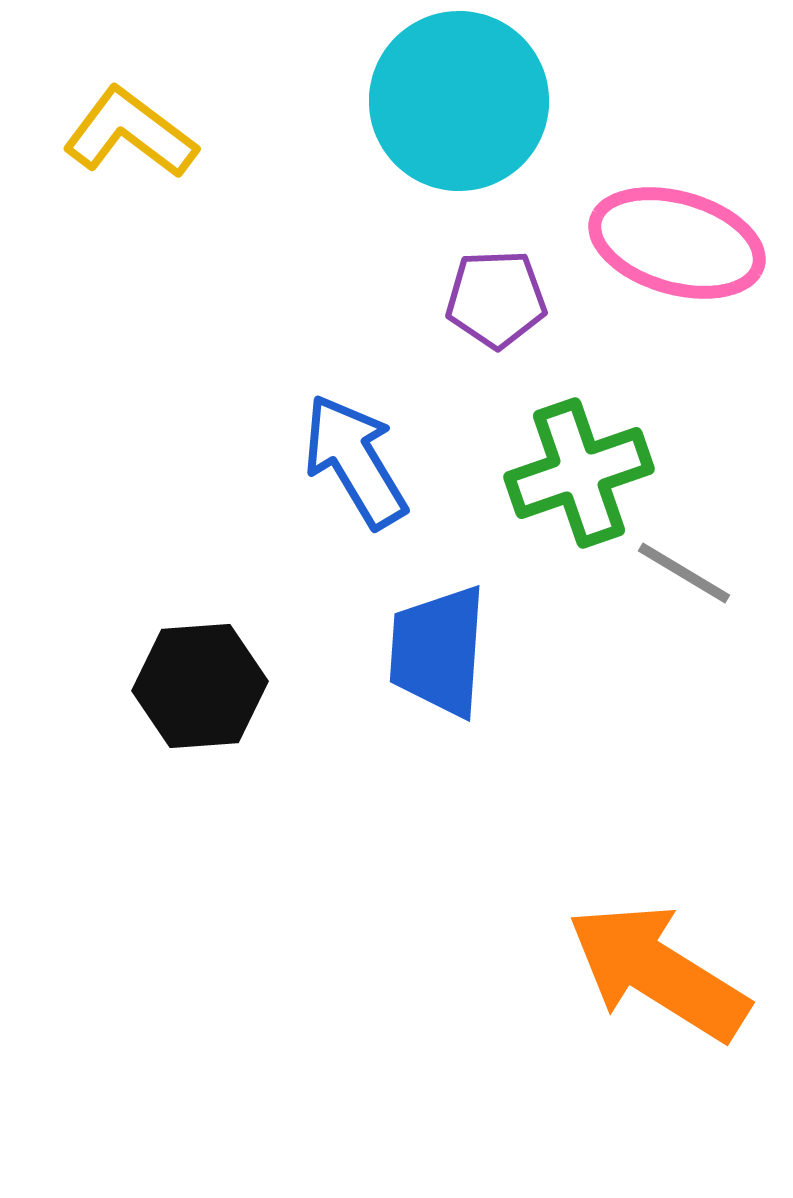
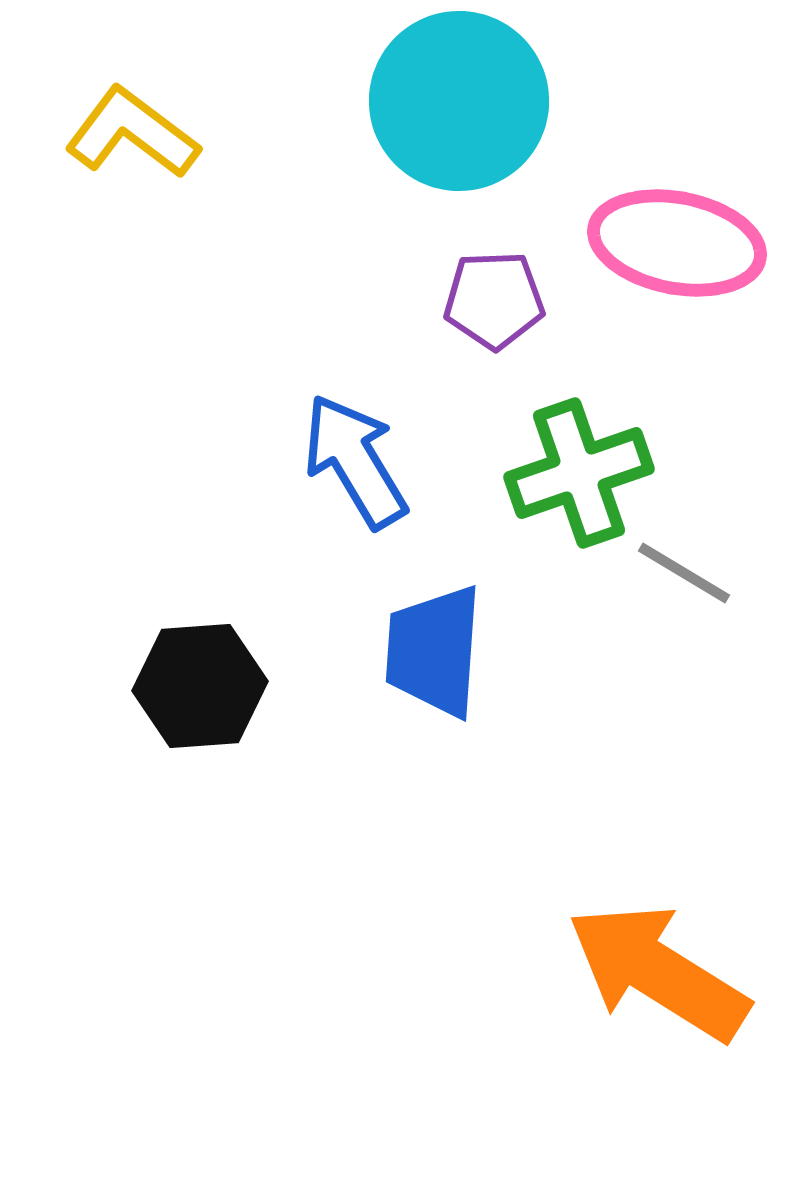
yellow L-shape: moved 2 px right
pink ellipse: rotated 5 degrees counterclockwise
purple pentagon: moved 2 px left, 1 px down
blue trapezoid: moved 4 px left
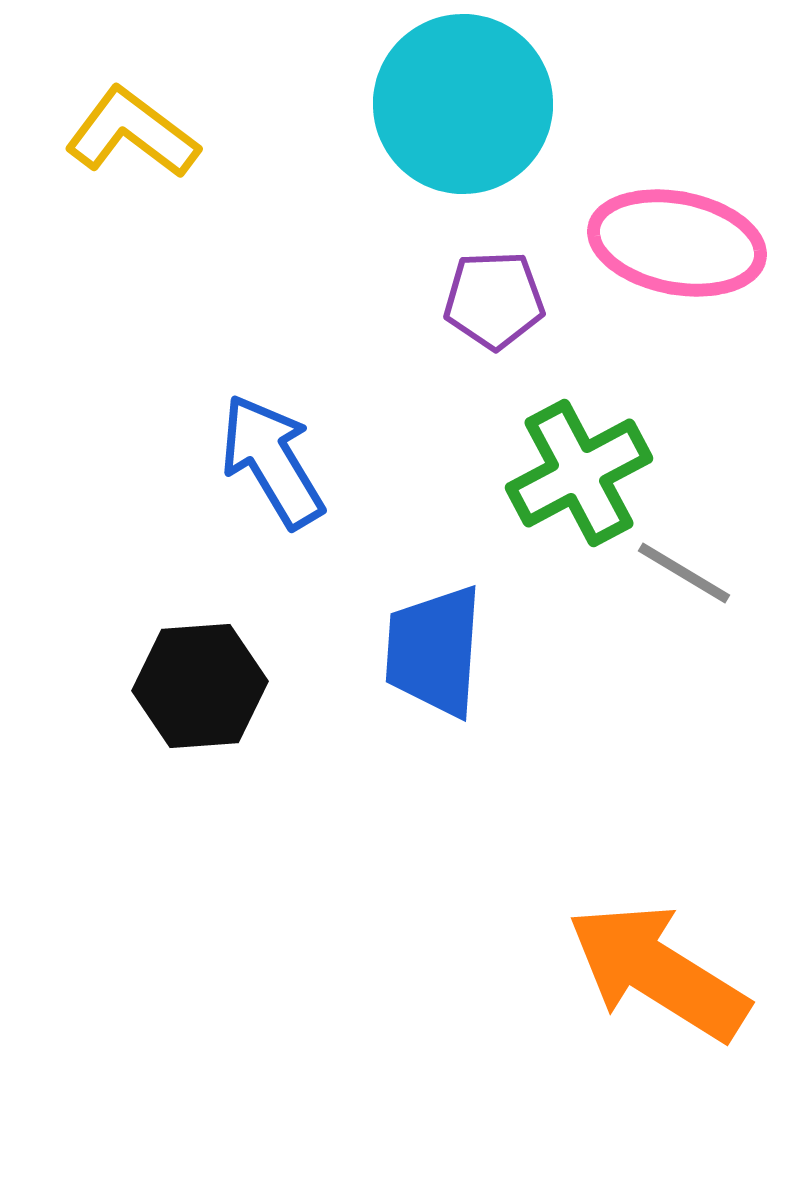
cyan circle: moved 4 px right, 3 px down
blue arrow: moved 83 px left
green cross: rotated 9 degrees counterclockwise
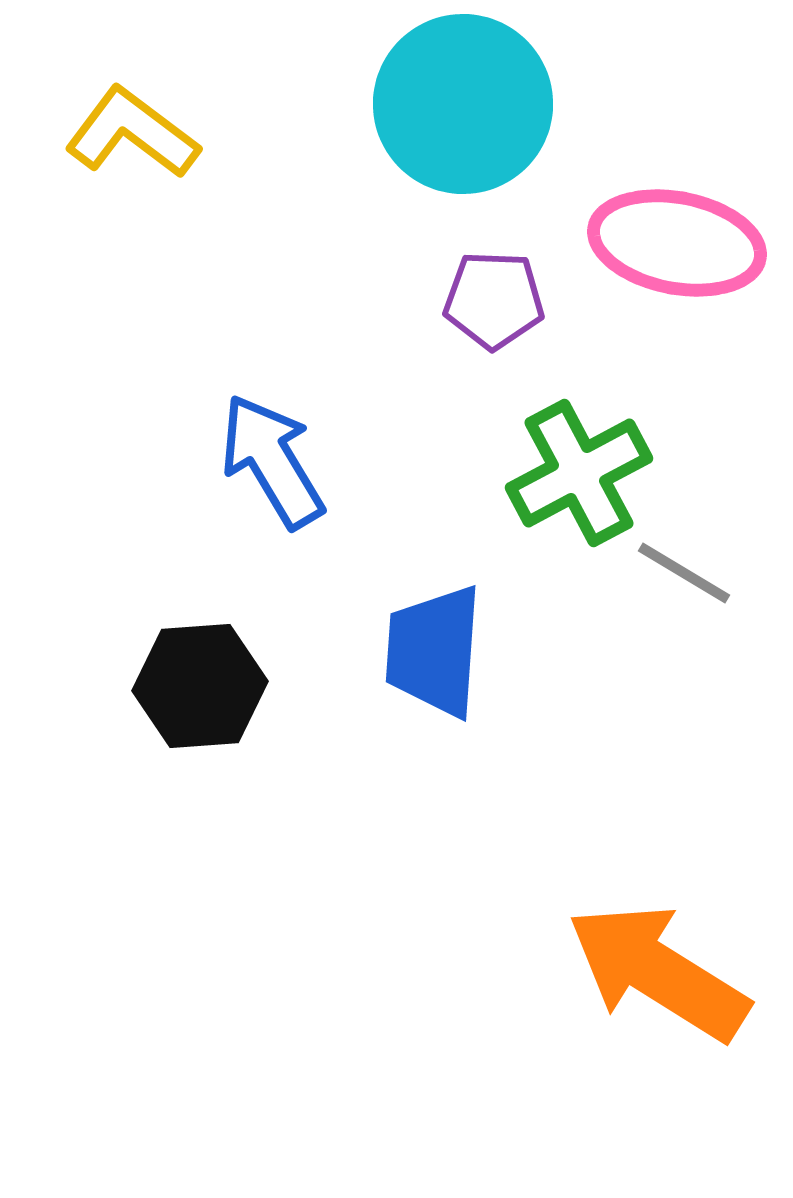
purple pentagon: rotated 4 degrees clockwise
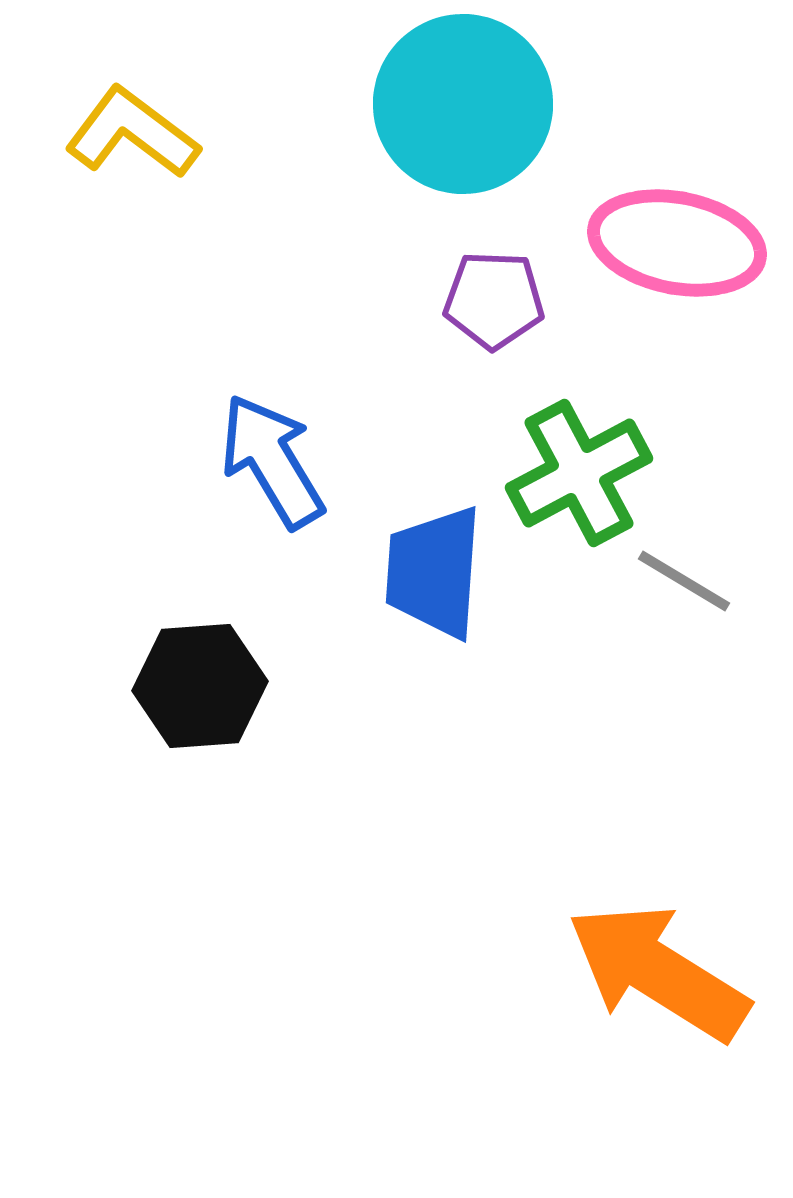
gray line: moved 8 px down
blue trapezoid: moved 79 px up
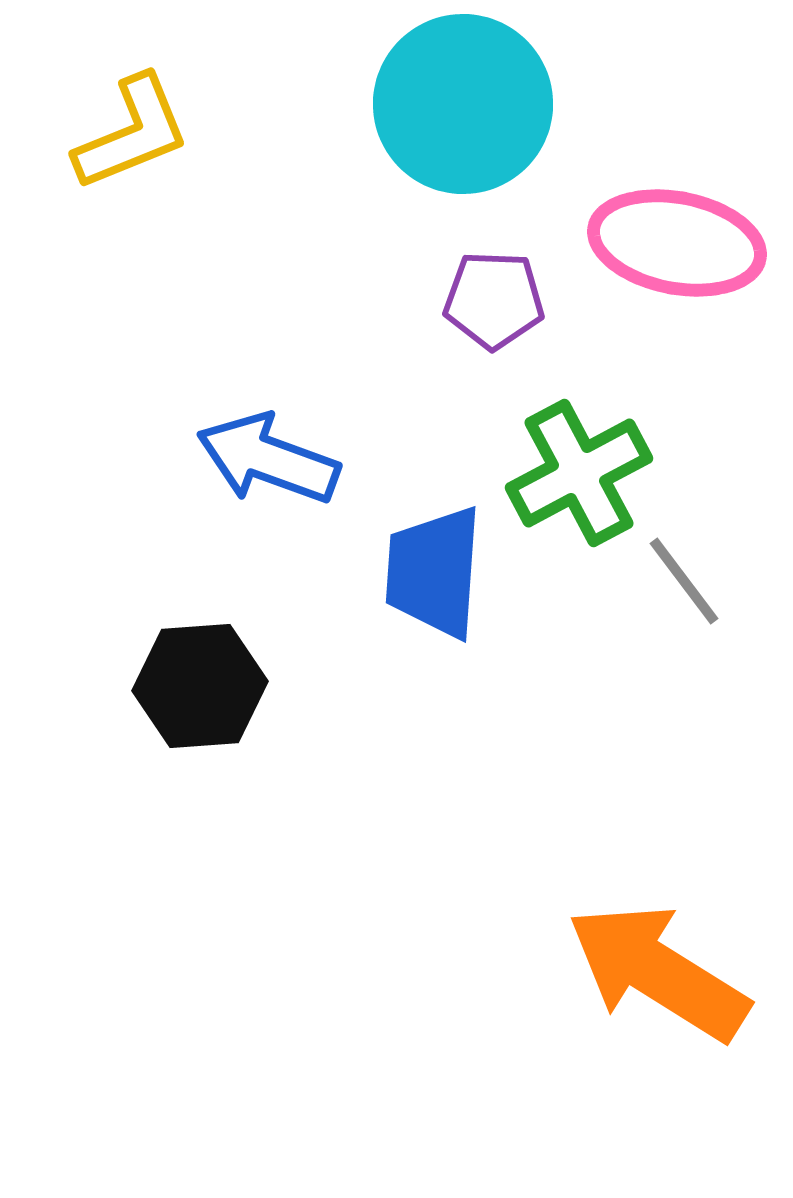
yellow L-shape: rotated 121 degrees clockwise
blue arrow: moved 4 px left, 2 px up; rotated 39 degrees counterclockwise
gray line: rotated 22 degrees clockwise
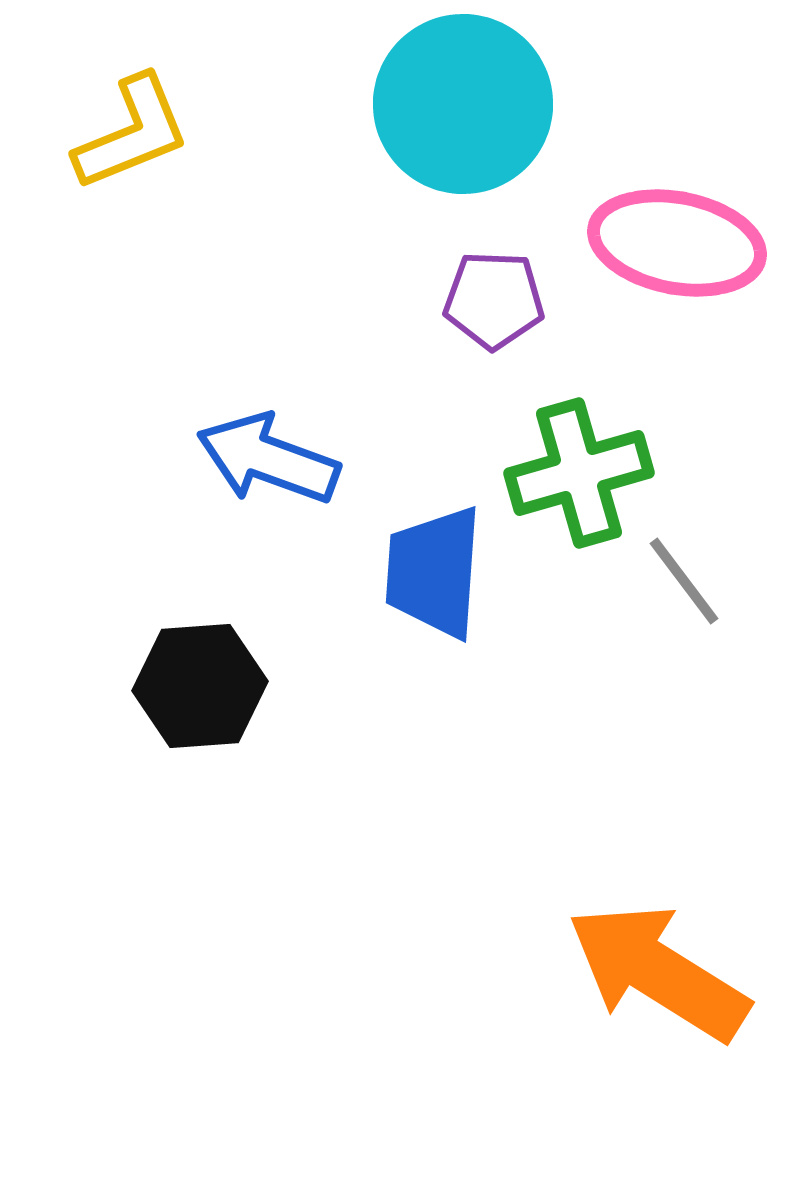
green cross: rotated 12 degrees clockwise
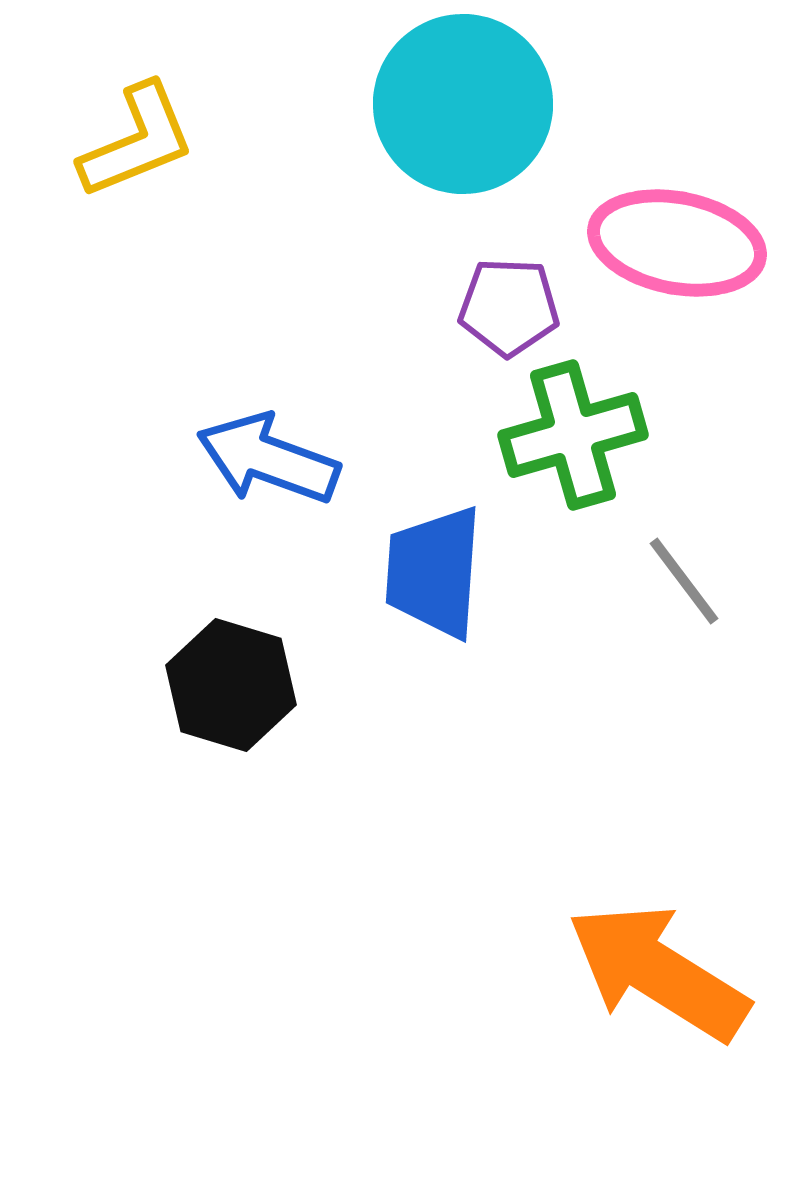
yellow L-shape: moved 5 px right, 8 px down
purple pentagon: moved 15 px right, 7 px down
green cross: moved 6 px left, 38 px up
black hexagon: moved 31 px right, 1 px up; rotated 21 degrees clockwise
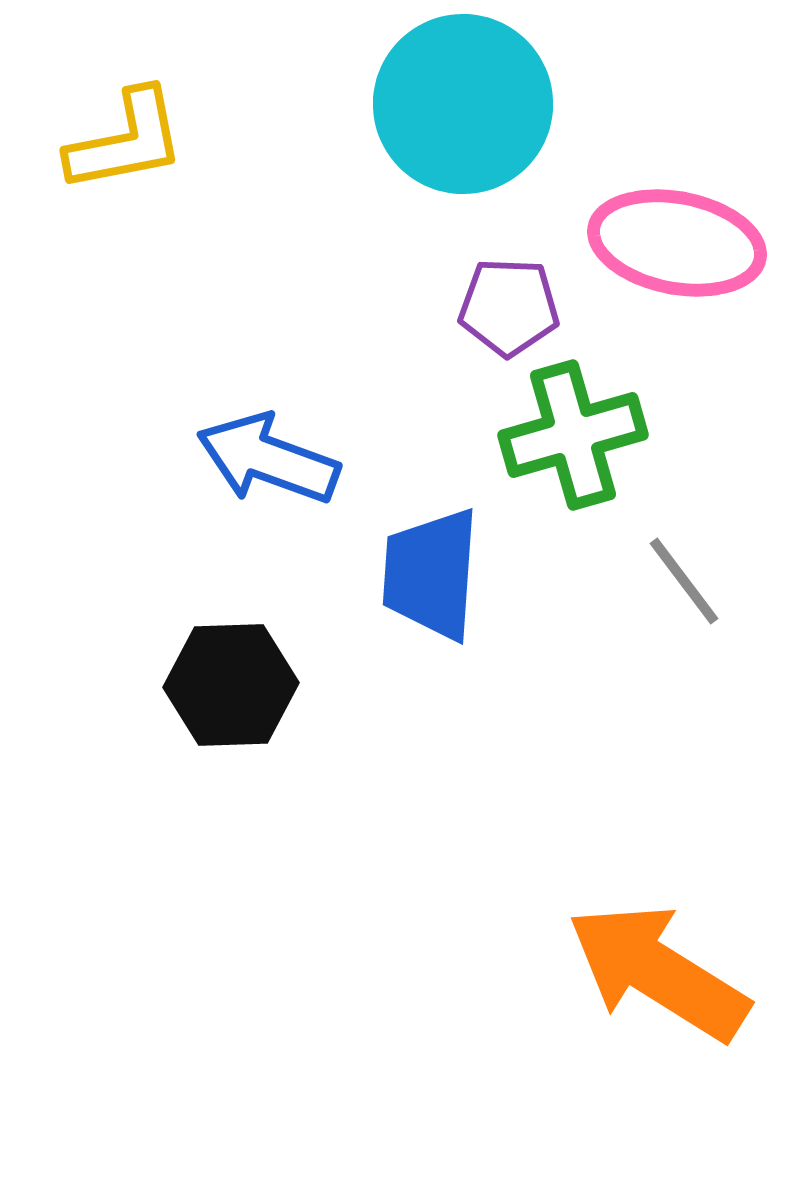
yellow L-shape: moved 11 px left; rotated 11 degrees clockwise
blue trapezoid: moved 3 px left, 2 px down
black hexagon: rotated 19 degrees counterclockwise
